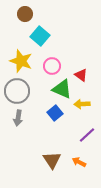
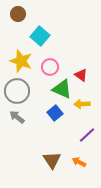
brown circle: moved 7 px left
pink circle: moved 2 px left, 1 px down
gray arrow: moved 1 px left, 1 px up; rotated 119 degrees clockwise
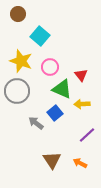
red triangle: rotated 16 degrees clockwise
gray arrow: moved 19 px right, 6 px down
orange arrow: moved 1 px right, 1 px down
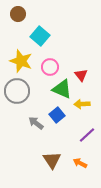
blue square: moved 2 px right, 2 px down
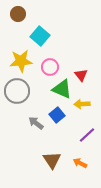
yellow star: rotated 25 degrees counterclockwise
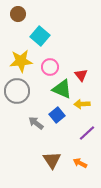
purple line: moved 2 px up
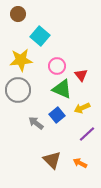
yellow star: moved 1 px up
pink circle: moved 7 px right, 1 px up
gray circle: moved 1 px right, 1 px up
yellow arrow: moved 4 px down; rotated 21 degrees counterclockwise
purple line: moved 1 px down
brown triangle: rotated 12 degrees counterclockwise
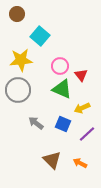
brown circle: moved 1 px left
pink circle: moved 3 px right
blue square: moved 6 px right, 9 px down; rotated 28 degrees counterclockwise
